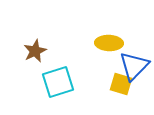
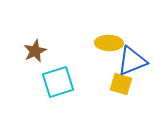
blue triangle: moved 2 px left, 5 px up; rotated 24 degrees clockwise
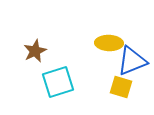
yellow square: moved 3 px down
